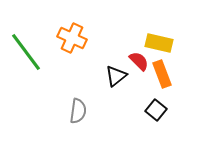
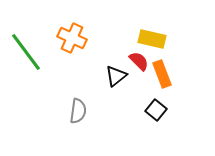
yellow rectangle: moved 7 px left, 4 px up
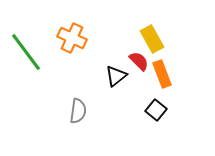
yellow rectangle: rotated 48 degrees clockwise
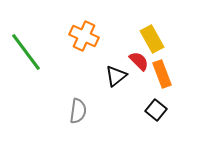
orange cross: moved 12 px right, 2 px up
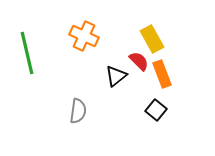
green line: moved 1 px right, 1 px down; rotated 24 degrees clockwise
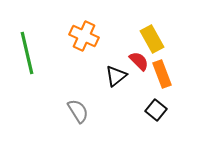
gray semicircle: rotated 40 degrees counterclockwise
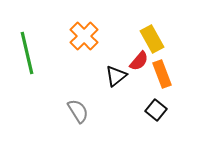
orange cross: rotated 20 degrees clockwise
red semicircle: rotated 85 degrees clockwise
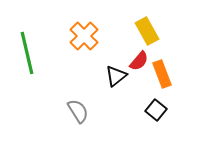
yellow rectangle: moved 5 px left, 8 px up
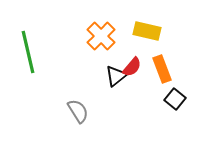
yellow rectangle: rotated 48 degrees counterclockwise
orange cross: moved 17 px right
green line: moved 1 px right, 1 px up
red semicircle: moved 7 px left, 6 px down
orange rectangle: moved 5 px up
black square: moved 19 px right, 11 px up
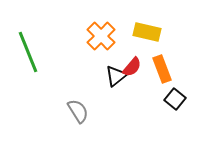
yellow rectangle: moved 1 px down
green line: rotated 9 degrees counterclockwise
